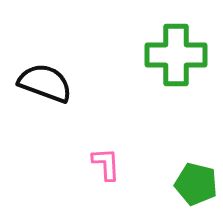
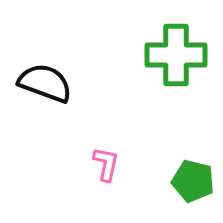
pink L-shape: rotated 15 degrees clockwise
green pentagon: moved 3 px left, 3 px up
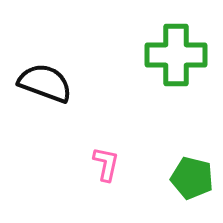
green pentagon: moved 1 px left, 3 px up
